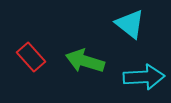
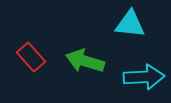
cyan triangle: rotated 32 degrees counterclockwise
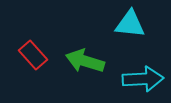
red rectangle: moved 2 px right, 2 px up
cyan arrow: moved 1 px left, 2 px down
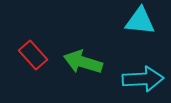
cyan triangle: moved 10 px right, 3 px up
green arrow: moved 2 px left, 1 px down
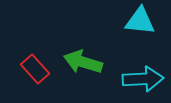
red rectangle: moved 2 px right, 14 px down
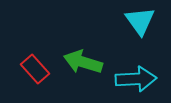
cyan triangle: rotated 48 degrees clockwise
cyan arrow: moved 7 px left
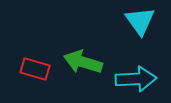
red rectangle: rotated 32 degrees counterclockwise
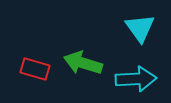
cyan triangle: moved 7 px down
green arrow: moved 1 px down
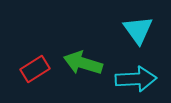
cyan triangle: moved 2 px left, 2 px down
red rectangle: rotated 48 degrees counterclockwise
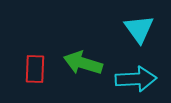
cyan triangle: moved 1 px right, 1 px up
red rectangle: rotated 56 degrees counterclockwise
